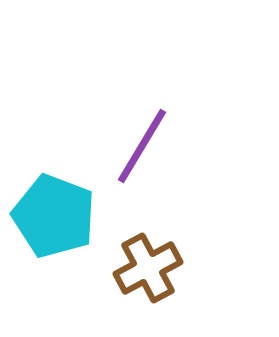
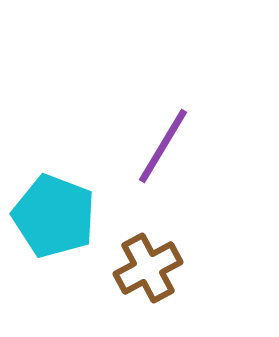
purple line: moved 21 px right
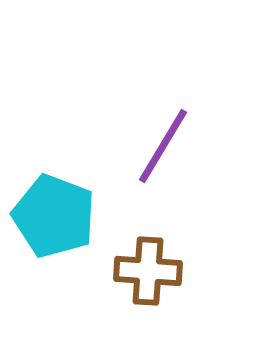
brown cross: moved 3 px down; rotated 32 degrees clockwise
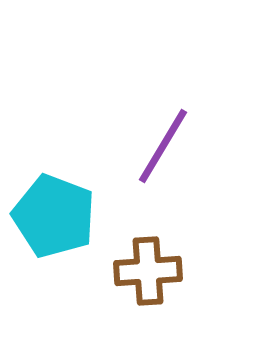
brown cross: rotated 8 degrees counterclockwise
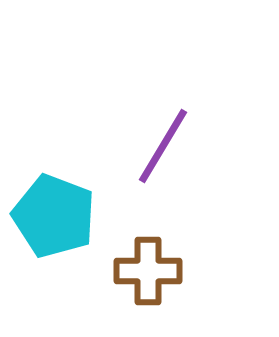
brown cross: rotated 4 degrees clockwise
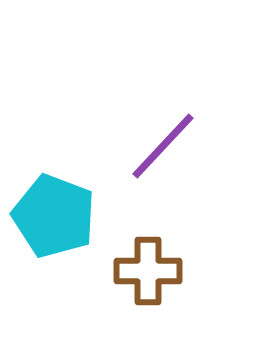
purple line: rotated 12 degrees clockwise
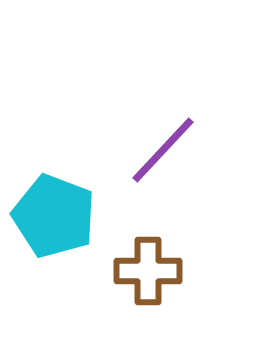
purple line: moved 4 px down
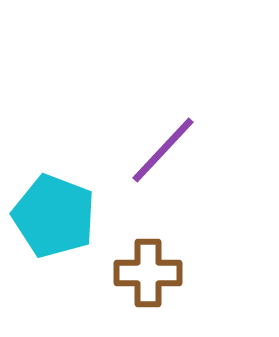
brown cross: moved 2 px down
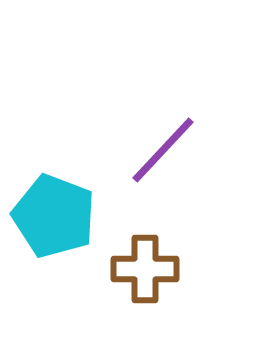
brown cross: moved 3 px left, 4 px up
